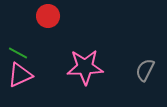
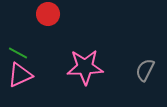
red circle: moved 2 px up
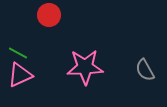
red circle: moved 1 px right, 1 px down
gray semicircle: rotated 55 degrees counterclockwise
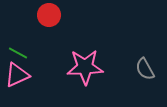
gray semicircle: moved 1 px up
pink triangle: moved 3 px left
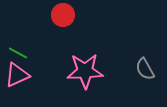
red circle: moved 14 px right
pink star: moved 4 px down
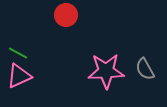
red circle: moved 3 px right
pink star: moved 21 px right
pink triangle: moved 2 px right, 1 px down
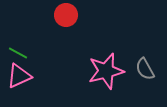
pink star: rotated 12 degrees counterclockwise
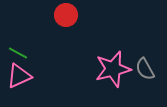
pink star: moved 7 px right, 2 px up
